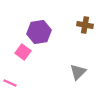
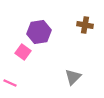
gray triangle: moved 5 px left, 5 px down
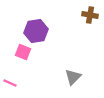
brown cross: moved 5 px right, 10 px up
purple hexagon: moved 3 px left, 1 px up
pink square: rotated 14 degrees counterclockwise
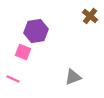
brown cross: moved 1 px down; rotated 28 degrees clockwise
gray triangle: rotated 24 degrees clockwise
pink line: moved 3 px right, 4 px up
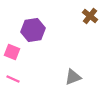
purple hexagon: moved 3 px left, 1 px up
pink square: moved 11 px left
